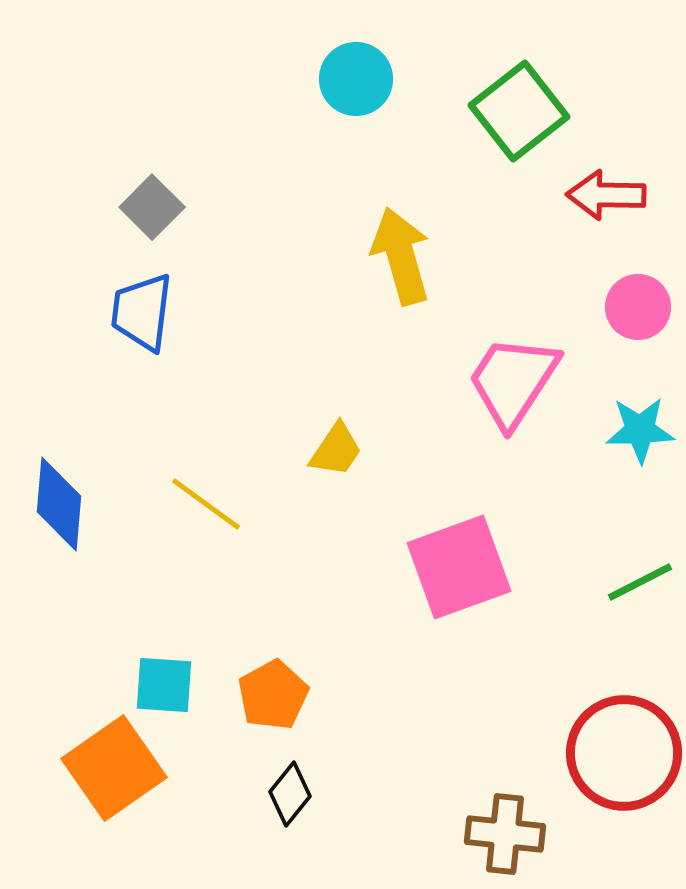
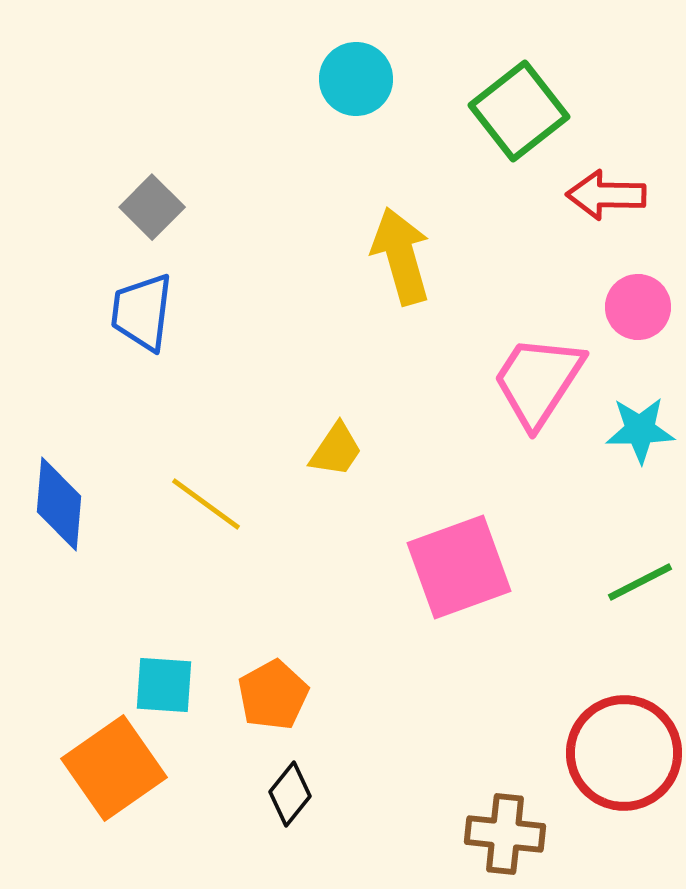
pink trapezoid: moved 25 px right
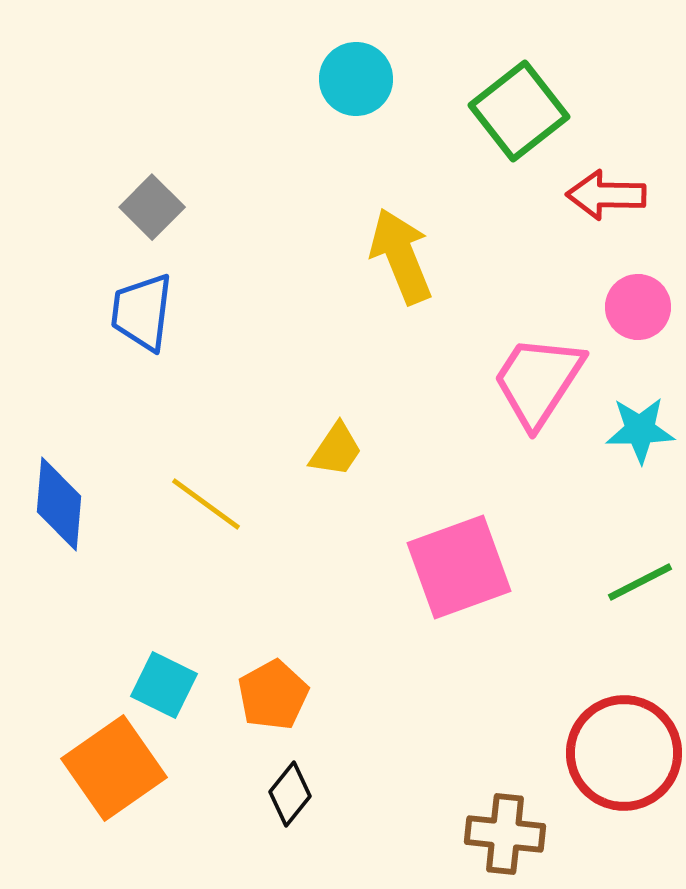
yellow arrow: rotated 6 degrees counterclockwise
cyan square: rotated 22 degrees clockwise
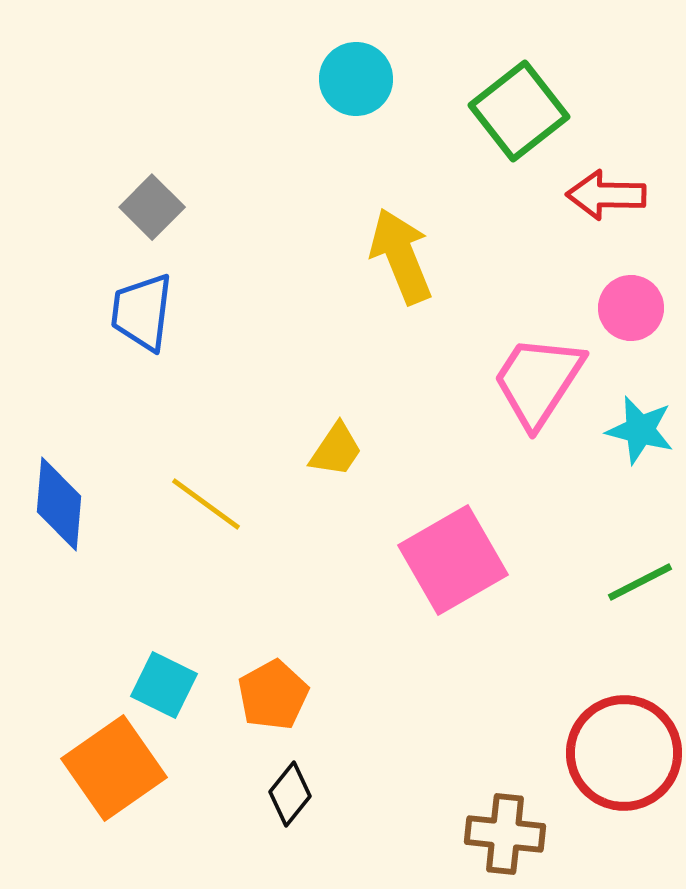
pink circle: moved 7 px left, 1 px down
cyan star: rotated 16 degrees clockwise
pink square: moved 6 px left, 7 px up; rotated 10 degrees counterclockwise
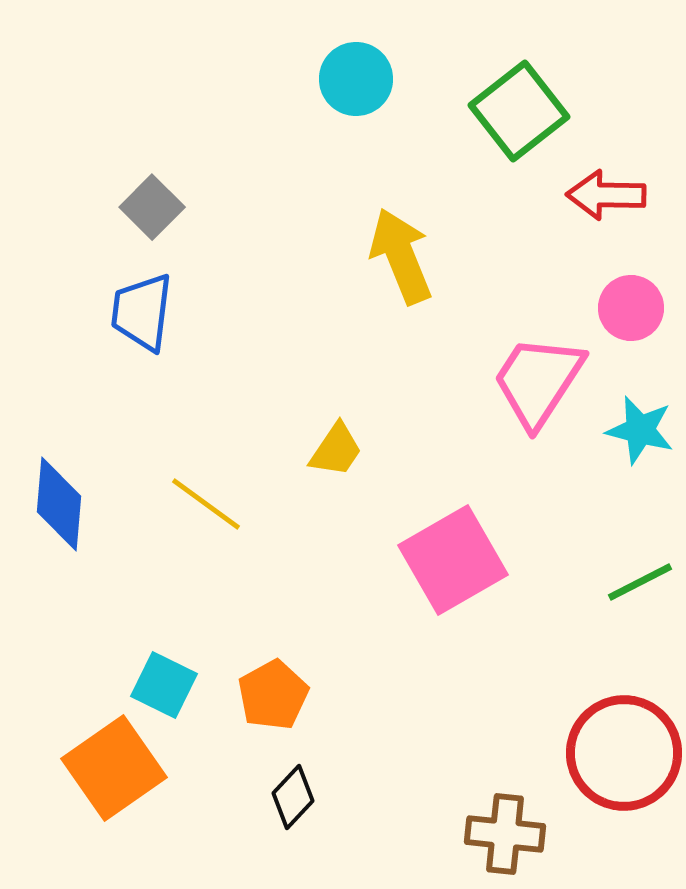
black diamond: moved 3 px right, 3 px down; rotated 4 degrees clockwise
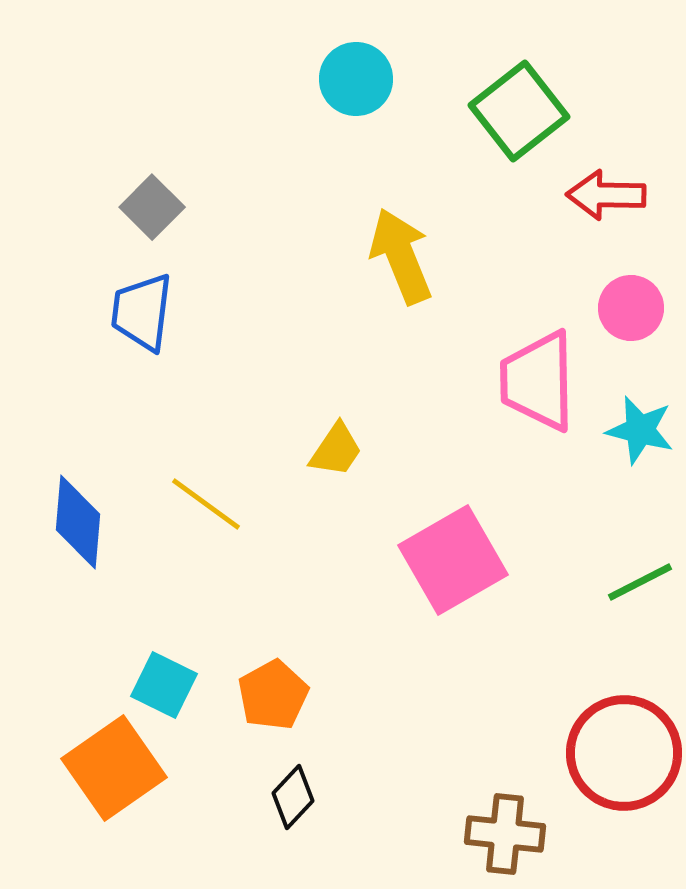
pink trapezoid: rotated 34 degrees counterclockwise
blue diamond: moved 19 px right, 18 px down
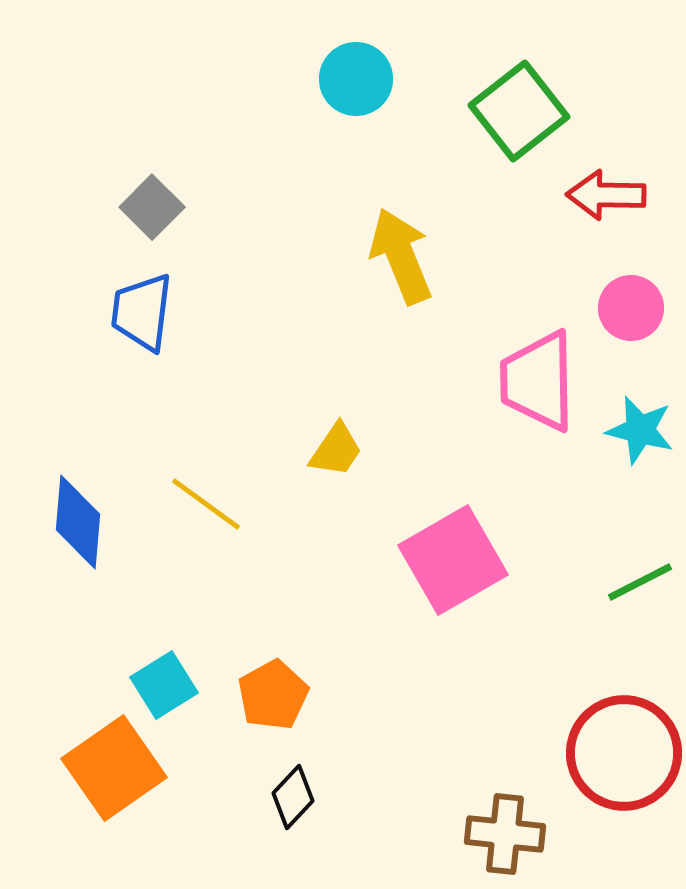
cyan square: rotated 32 degrees clockwise
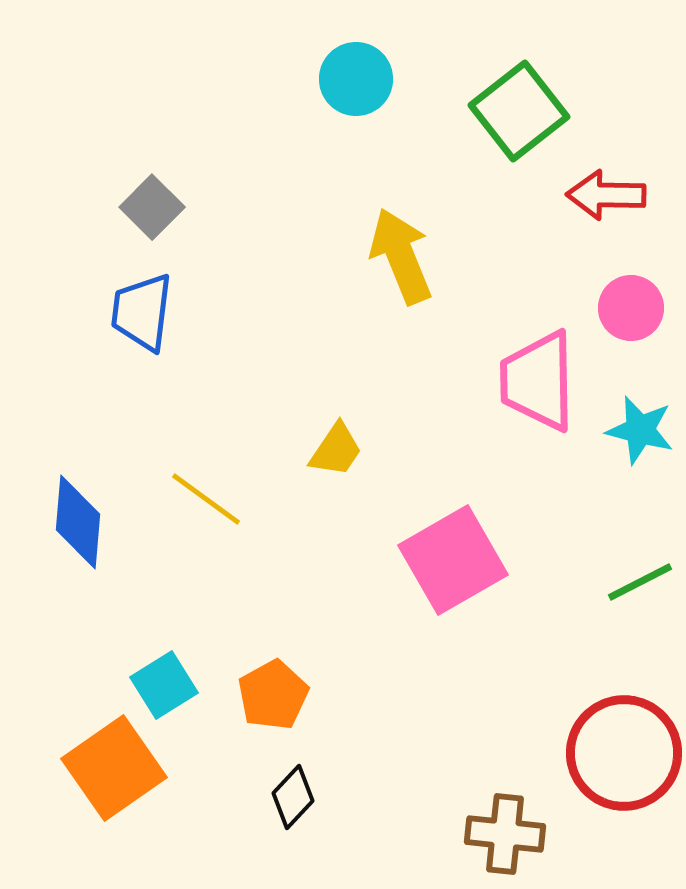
yellow line: moved 5 px up
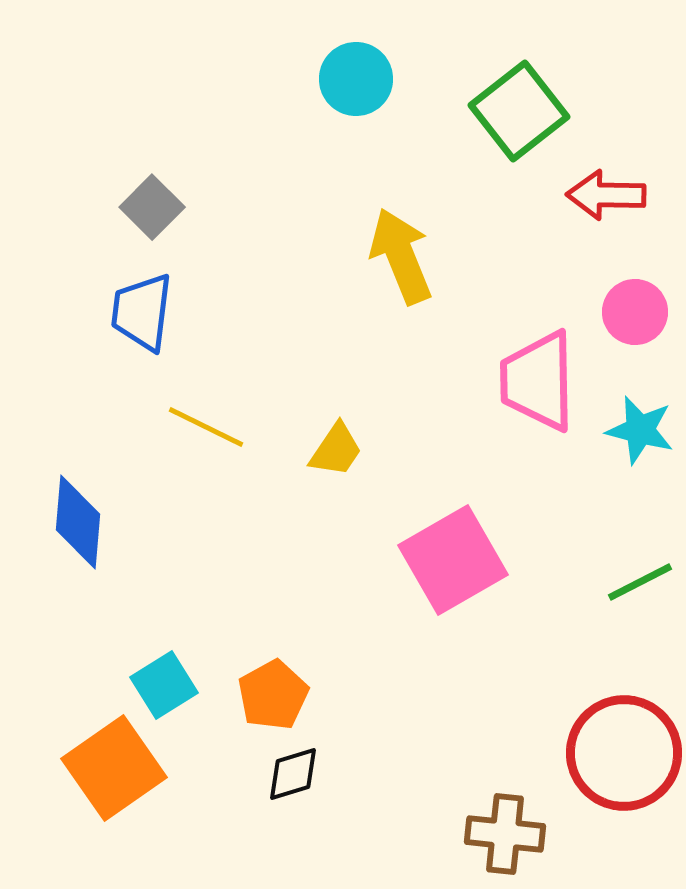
pink circle: moved 4 px right, 4 px down
yellow line: moved 72 px up; rotated 10 degrees counterclockwise
black diamond: moved 23 px up; rotated 30 degrees clockwise
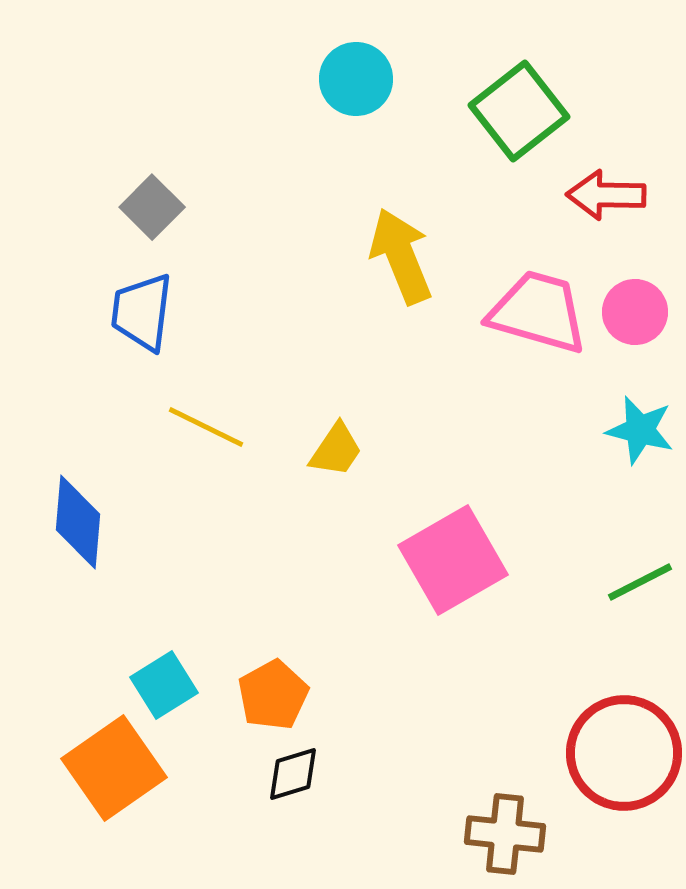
pink trapezoid: moved 69 px up; rotated 107 degrees clockwise
